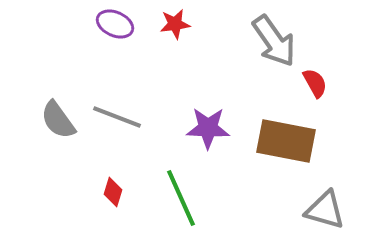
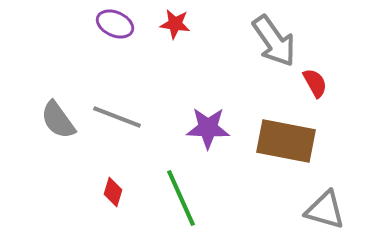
red star: rotated 16 degrees clockwise
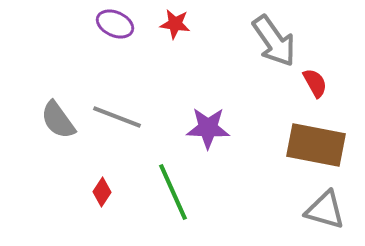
brown rectangle: moved 30 px right, 4 px down
red diamond: moved 11 px left; rotated 16 degrees clockwise
green line: moved 8 px left, 6 px up
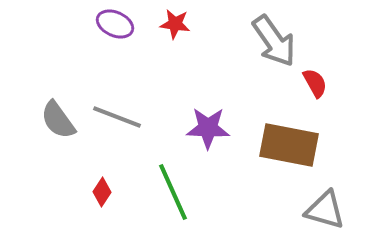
brown rectangle: moved 27 px left
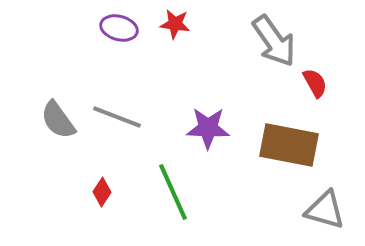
purple ellipse: moved 4 px right, 4 px down; rotated 9 degrees counterclockwise
